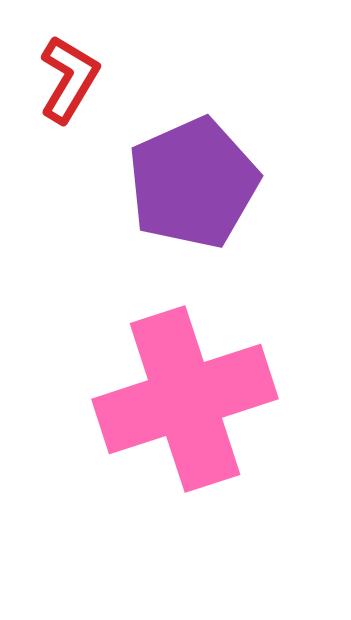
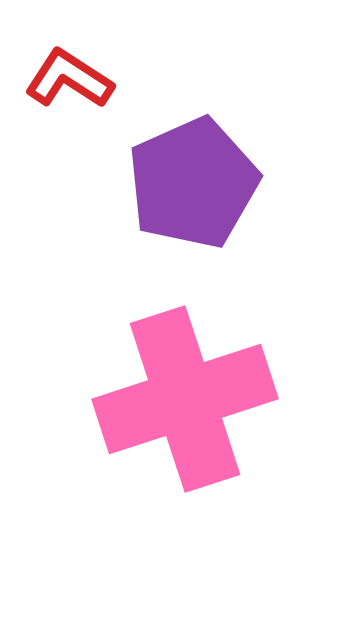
red L-shape: rotated 88 degrees counterclockwise
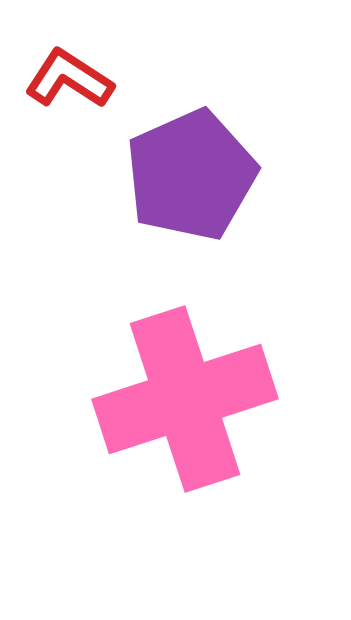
purple pentagon: moved 2 px left, 8 px up
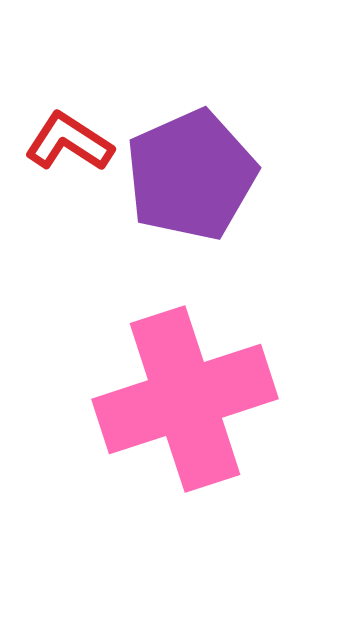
red L-shape: moved 63 px down
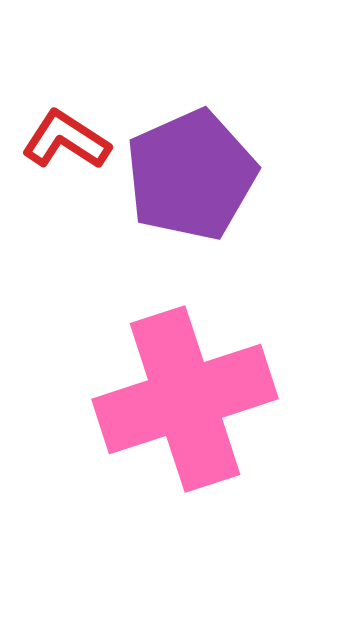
red L-shape: moved 3 px left, 2 px up
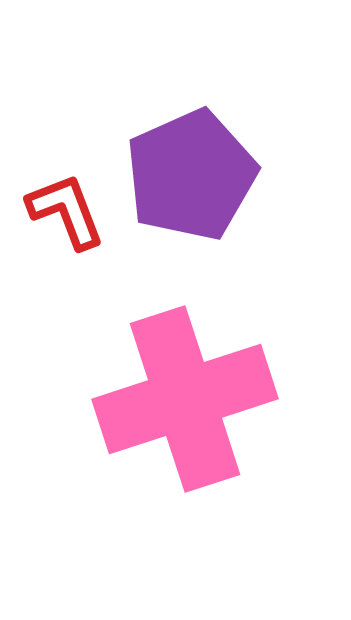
red L-shape: moved 71 px down; rotated 36 degrees clockwise
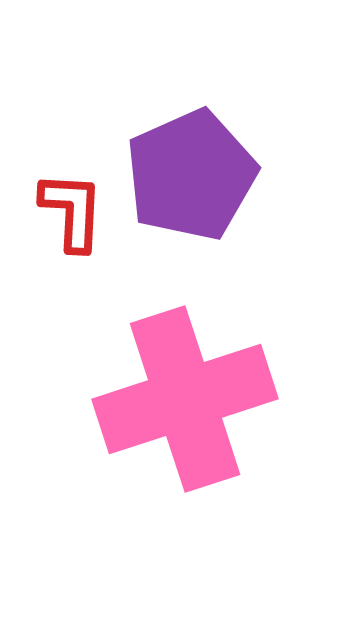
red L-shape: moved 6 px right; rotated 24 degrees clockwise
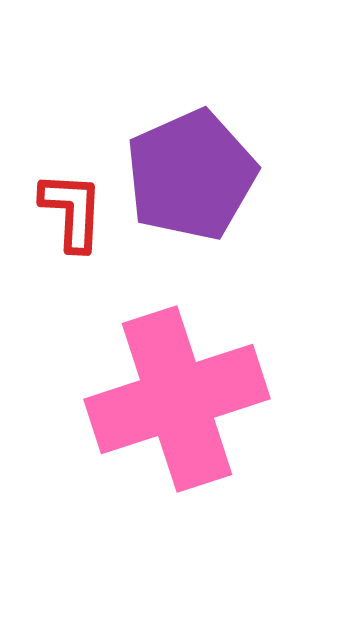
pink cross: moved 8 px left
